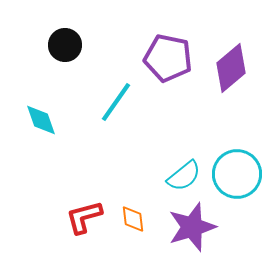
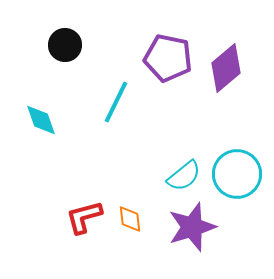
purple diamond: moved 5 px left
cyan line: rotated 9 degrees counterclockwise
orange diamond: moved 3 px left
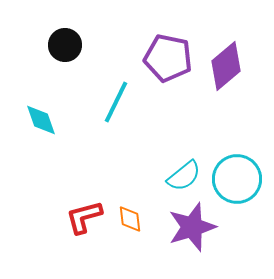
purple diamond: moved 2 px up
cyan circle: moved 5 px down
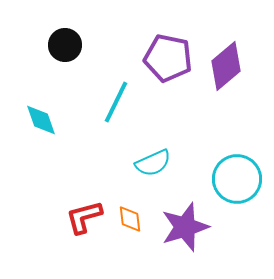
cyan semicircle: moved 31 px left, 13 px up; rotated 15 degrees clockwise
purple star: moved 7 px left
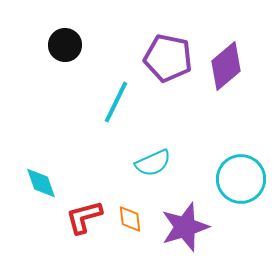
cyan diamond: moved 63 px down
cyan circle: moved 4 px right
